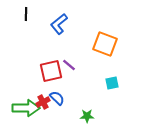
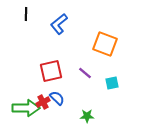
purple line: moved 16 px right, 8 px down
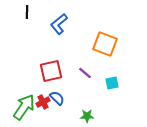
black line: moved 1 px right, 2 px up
green arrow: moved 2 px left, 1 px up; rotated 56 degrees counterclockwise
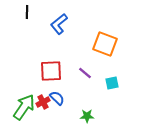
red square: rotated 10 degrees clockwise
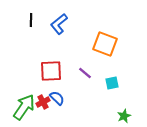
black line: moved 4 px right, 8 px down
green star: moved 37 px right; rotated 24 degrees counterclockwise
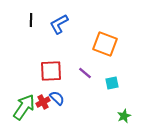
blue L-shape: rotated 10 degrees clockwise
